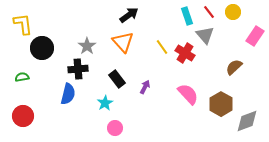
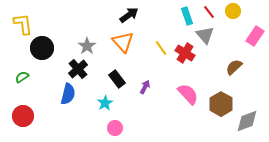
yellow circle: moved 1 px up
yellow line: moved 1 px left, 1 px down
black cross: rotated 36 degrees counterclockwise
green semicircle: rotated 24 degrees counterclockwise
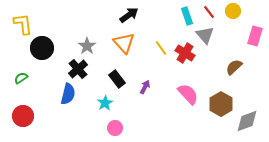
pink rectangle: rotated 18 degrees counterclockwise
orange triangle: moved 1 px right, 1 px down
green semicircle: moved 1 px left, 1 px down
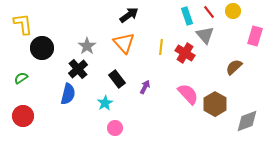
yellow line: moved 1 px up; rotated 42 degrees clockwise
brown hexagon: moved 6 px left
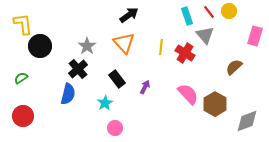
yellow circle: moved 4 px left
black circle: moved 2 px left, 2 px up
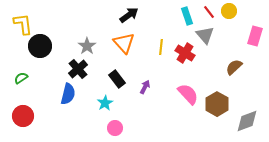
brown hexagon: moved 2 px right
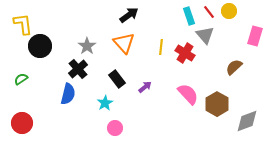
cyan rectangle: moved 2 px right
green semicircle: moved 1 px down
purple arrow: rotated 24 degrees clockwise
red circle: moved 1 px left, 7 px down
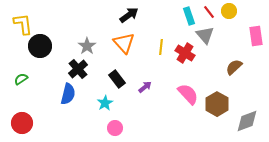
pink rectangle: moved 1 px right; rotated 24 degrees counterclockwise
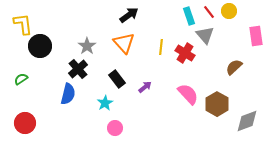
red circle: moved 3 px right
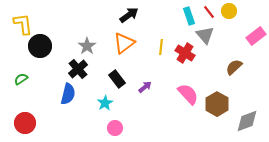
pink rectangle: rotated 60 degrees clockwise
orange triangle: rotated 35 degrees clockwise
